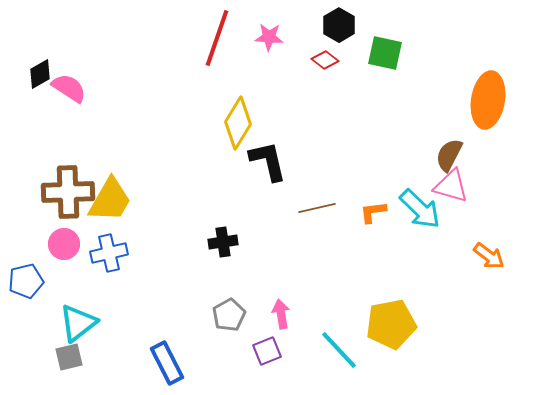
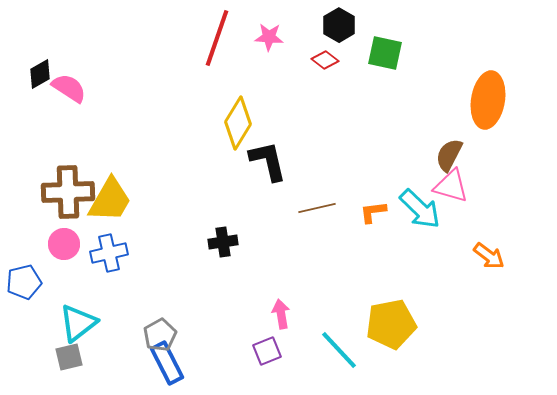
blue pentagon: moved 2 px left, 1 px down
gray pentagon: moved 69 px left, 20 px down
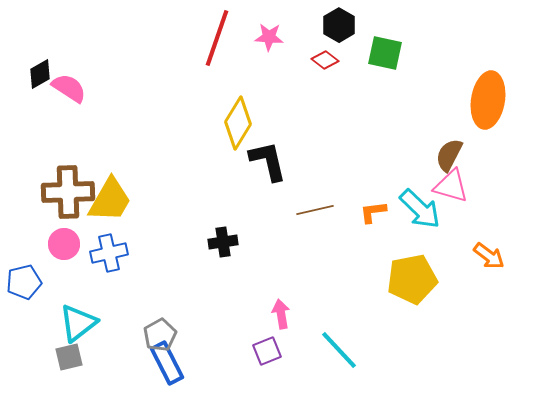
brown line: moved 2 px left, 2 px down
yellow pentagon: moved 21 px right, 45 px up
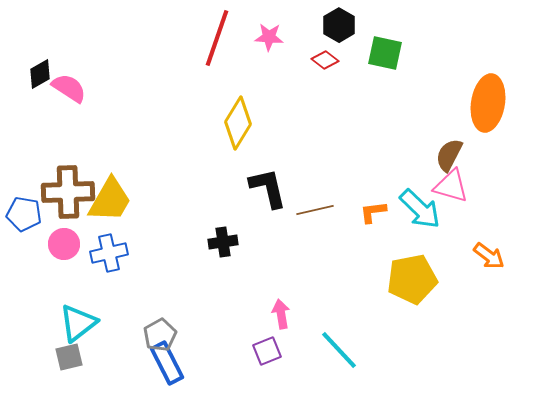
orange ellipse: moved 3 px down
black L-shape: moved 27 px down
blue pentagon: moved 68 px up; rotated 24 degrees clockwise
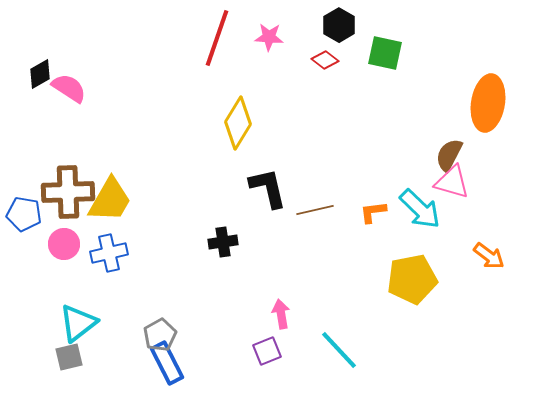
pink triangle: moved 1 px right, 4 px up
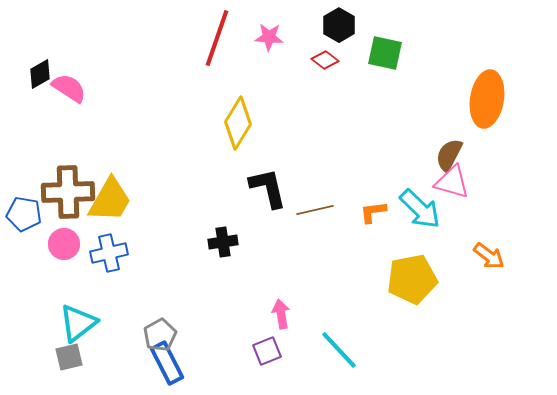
orange ellipse: moved 1 px left, 4 px up
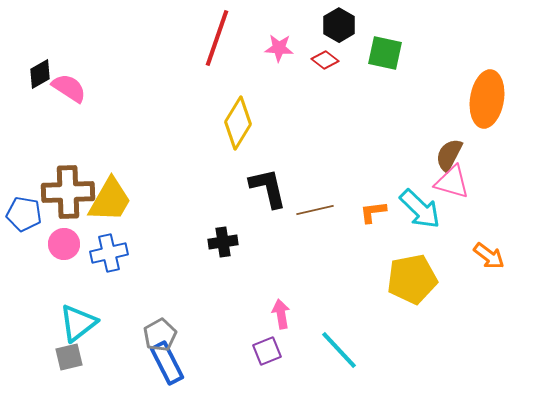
pink star: moved 10 px right, 11 px down
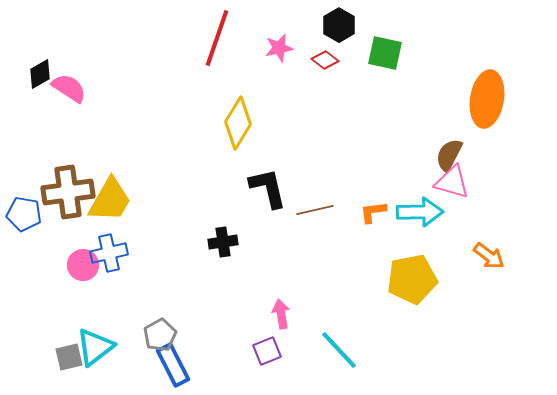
pink star: rotated 16 degrees counterclockwise
brown cross: rotated 6 degrees counterclockwise
cyan arrow: moved 3 px down; rotated 45 degrees counterclockwise
pink circle: moved 19 px right, 21 px down
cyan triangle: moved 17 px right, 24 px down
blue rectangle: moved 6 px right, 2 px down
